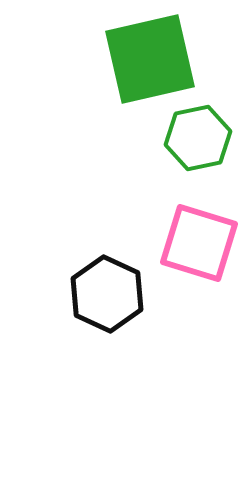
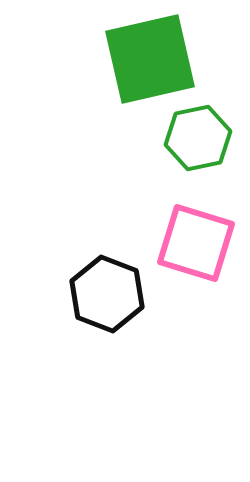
pink square: moved 3 px left
black hexagon: rotated 4 degrees counterclockwise
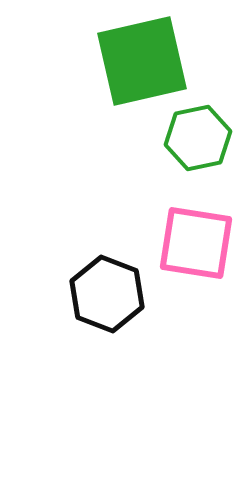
green square: moved 8 px left, 2 px down
pink square: rotated 8 degrees counterclockwise
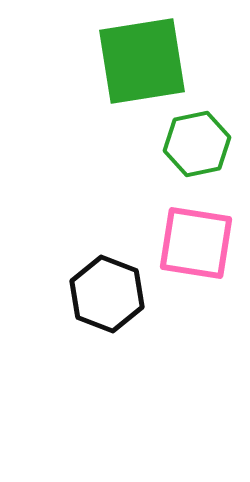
green square: rotated 4 degrees clockwise
green hexagon: moved 1 px left, 6 px down
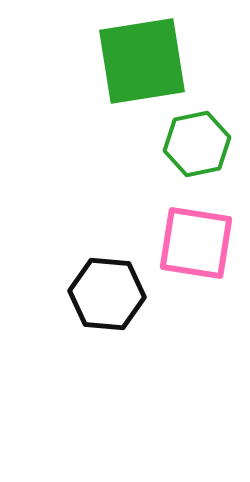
black hexagon: rotated 16 degrees counterclockwise
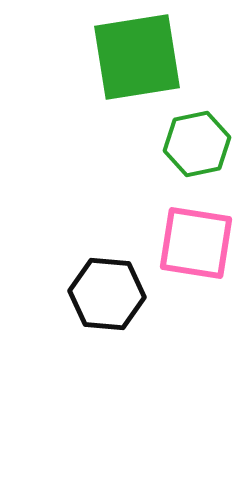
green square: moved 5 px left, 4 px up
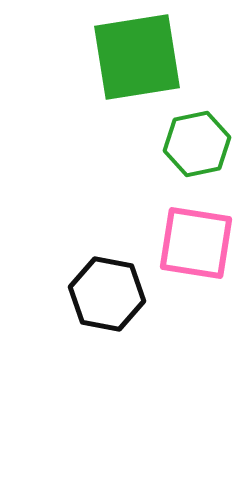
black hexagon: rotated 6 degrees clockwise
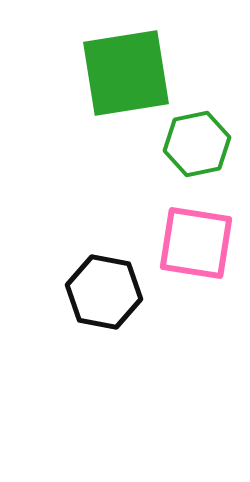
green square: moved 11 px left, 16 px down
black hexagon: moved 3 px left, 2 px up
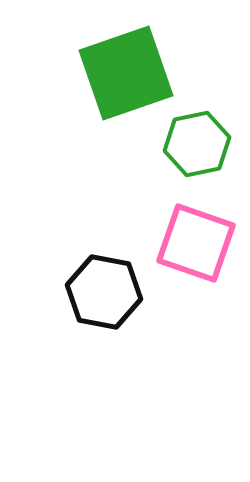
green square: rotated 10 degrees counterclockwise
pink square: rotated 10 degrees clockwise
